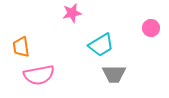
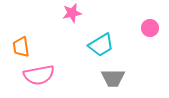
pink circle: moved 1 px left
gray trapezoid: moved 1 px left, 4 px down
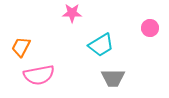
pink star: rotated 12 degrees clockwise
orange trapezoid: rotated 35 degrees clockwise
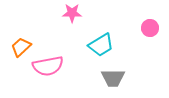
orange trapezoid: rotated 20 degrees clockwise
pink semicircle: moved 9 px right, 9 px up
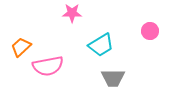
pink circle: moved 3 px down
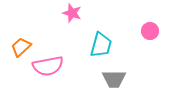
pink star: rotated 18 degrees clockwise
cyan trapezoid: rotated 44 degrees counterclockwise
gray trapezoid: moved 1 px right, 1 px down
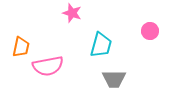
orange trapezoid: rotated 145 degrees clockwise
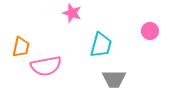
pink semicircle: moved 2 px left
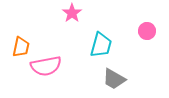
pink star: rotated 18 degrees clockwise
pink circle: moved 3 px left
gray trapezoid: rotated 30 degrees clockwise
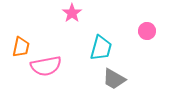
cyan trapezoid: moved 3 px down
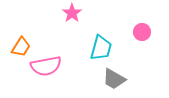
pink circle: moved 5 px left, 1 px down
orange trapezoid: rotated 20 degrees clockwise
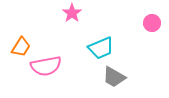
pink circle: moved 10 px right, 9 px up
cyan trapezoid: rotated 52 degrees clockwise
gray trapezoid: moved 2 px up
